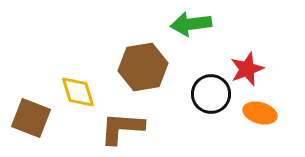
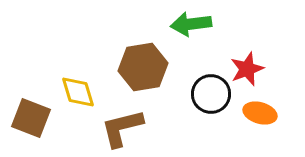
brown L-shape: rotated 18 degrees counterclockwise
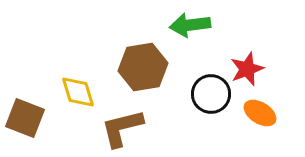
green arrow: moved 1 px left, 1 px down
orange ellipse: rotated 16 degrees clockwise
brown square: moved 6 px left
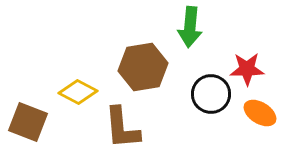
green arrow: moved 2 px down; rotated 78 degrees counterclockwise
red star: rotated 20 degrees clockwise
yellow diamond: rotated 45 degrees counterclockwise
brown square: moved 3 px right, 4 px down
brown L-shape: rotated 81 degrees counterclockwise
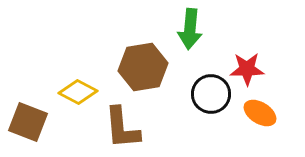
green arrow: moved 2 px down
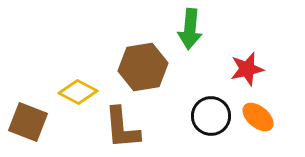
red star: rotated 12 degrees counterclockwise
black circle: moved 22 px down
orange ellipse: moved 2 px left, 4 px down; rotated 8 degrees clockwise
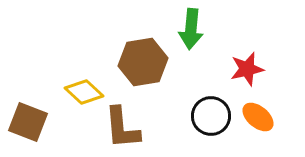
green arrow: moved 1 px right
brown hexagon: moved 5 px up
yellow diamond: moved 6 px right; rotated 15 degrees clockwise
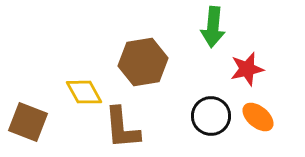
green arrow: moved 22 px right, 2 px up
yellow diamond: rotated 18 degrees clockwise
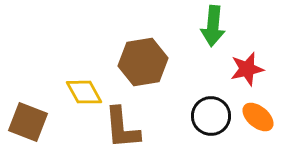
green arrow: moved 1 px up
